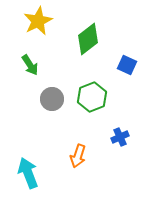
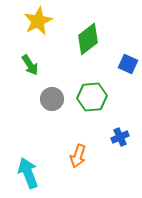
blue square: moved 1 px right, 1 px up
green hexagon: rotated 16 degrees clockwise
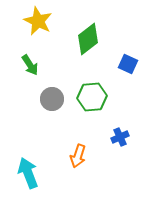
yellow star: rotated 20 degrees counterclockwise
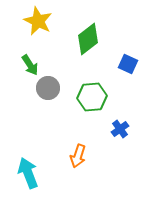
gray circle: moved 4 px left, 11 px up
blue cross: moved 8 px up; rotated 12 degrees counterclockwise
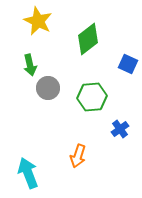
green arrow: rotated 20 degrees clockwise
